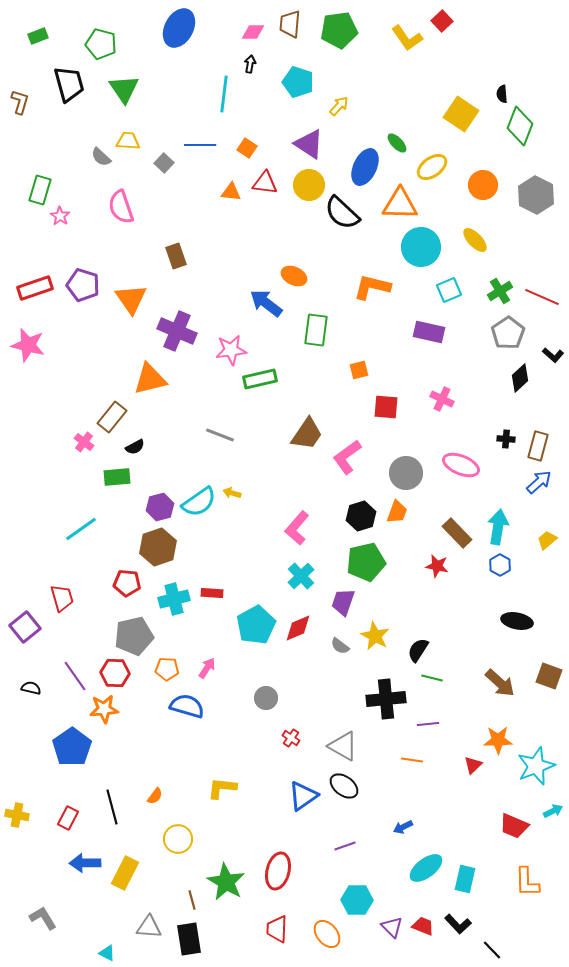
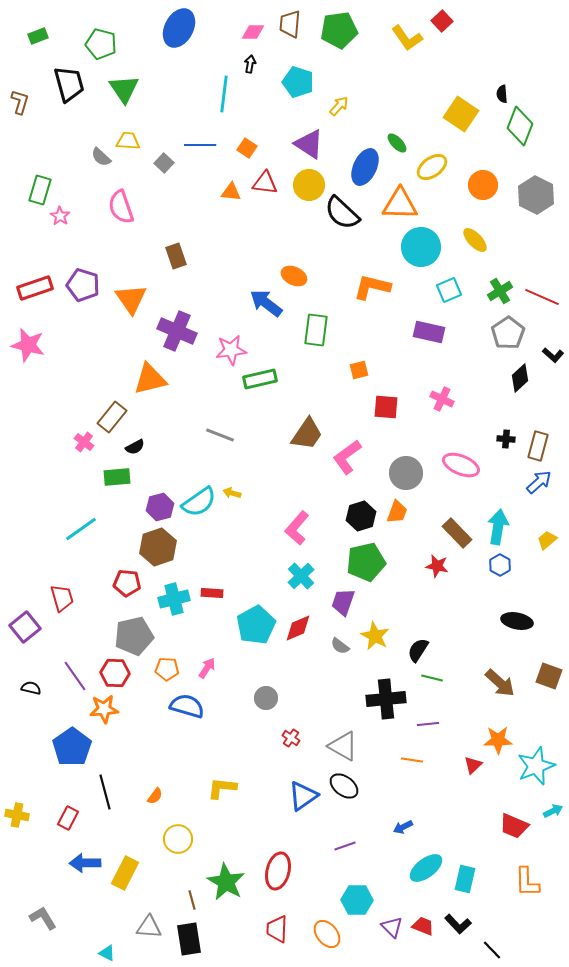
black line at (112, 807): moved 7 px left, 15 px up
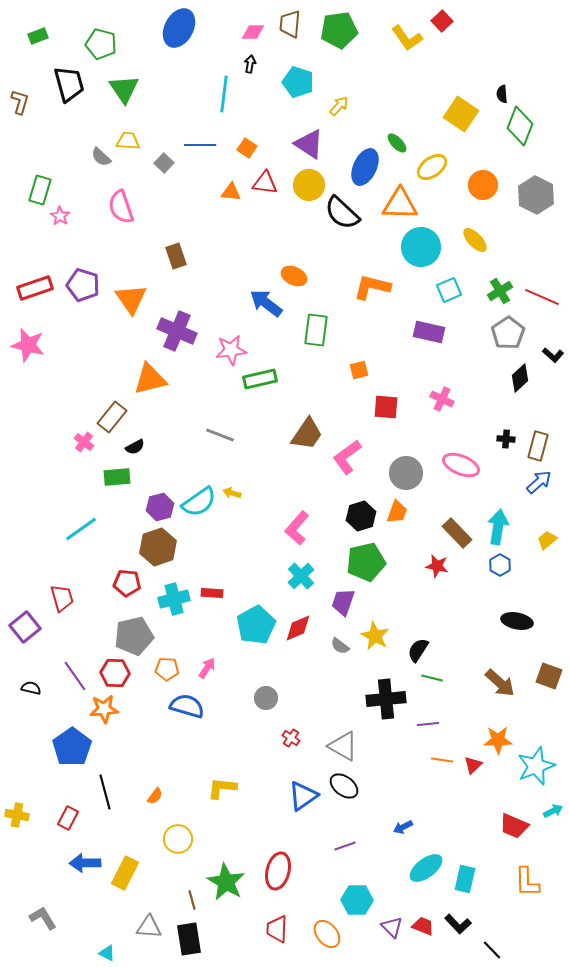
orange line at (412, 760): moved 30 px right
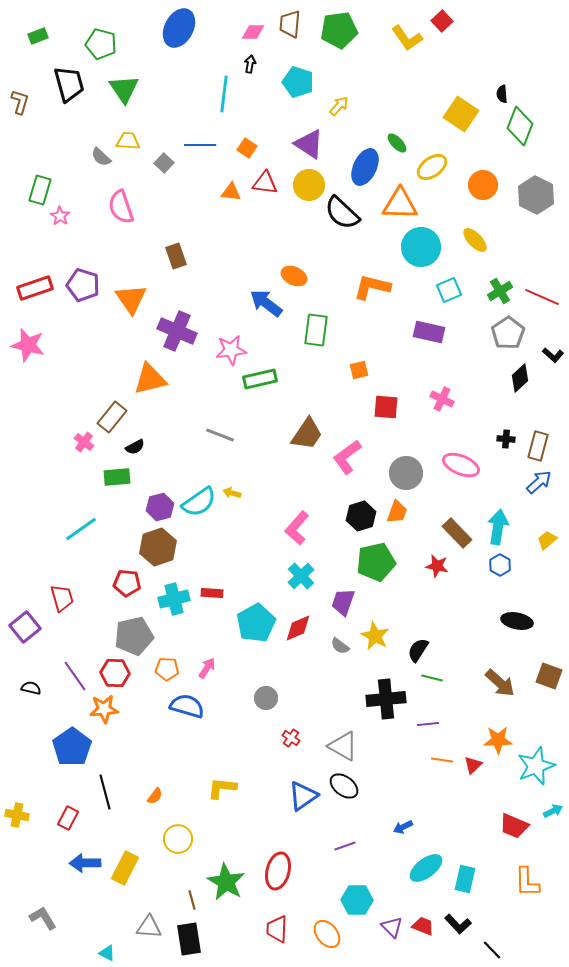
green pentagon at (366, 562): moved 10 px right
cyan pentagon at (256, 625): moved 2 px up
yellow rectangle at (125, 873): moved 5 px up
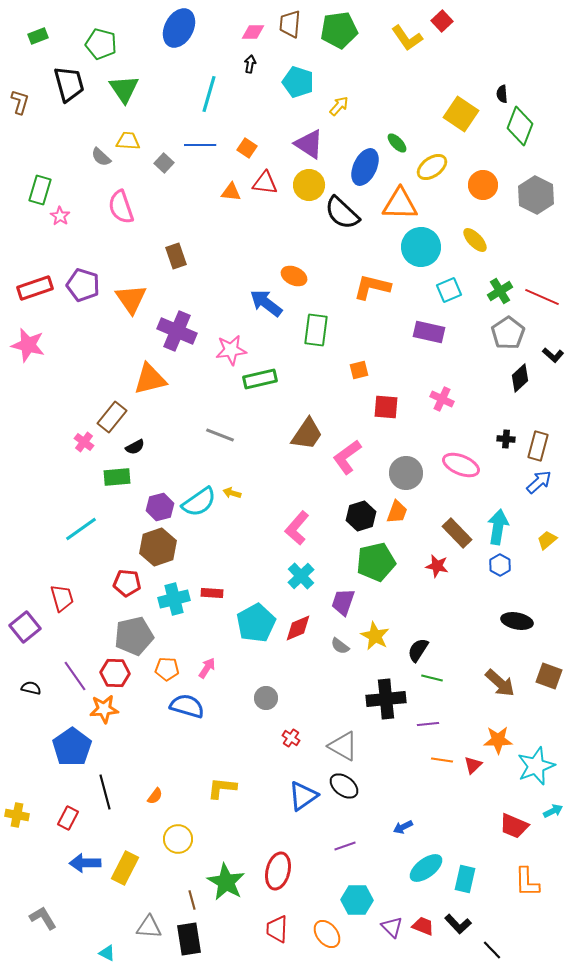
cyan line at (224, 94): moved 15 px left; rotated 9 degrees clockwise
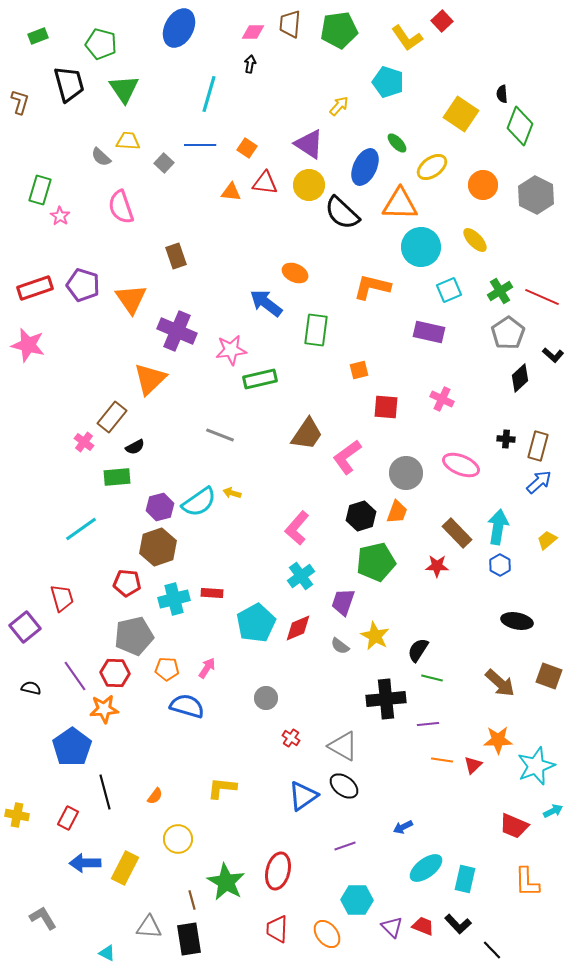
cyan pentagon at (298, 82): moved 90 px right
orange ellipse at (294, 276): moved 1 px right, 3 px up
orange triangle at (150, 379): rotated 30 degrees counterclockwise
red star at (437, 566): rotated 10 degrees counterclockwise
cyan cross at (301, 576): rotated 8 degrees clockwise
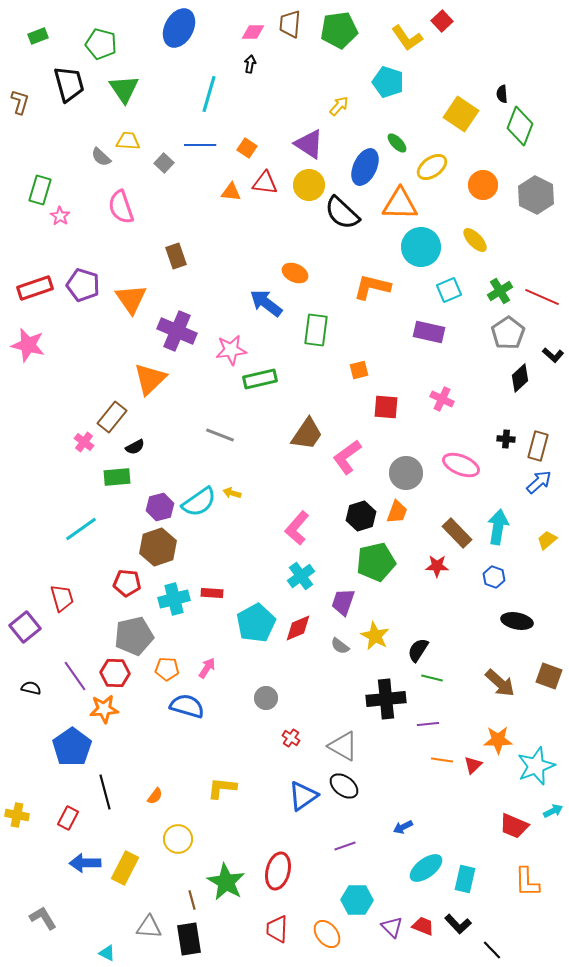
blue hexagon at (500, 565): moved 6 px left, 12 px down; rotated 10 degrees counterclockwise
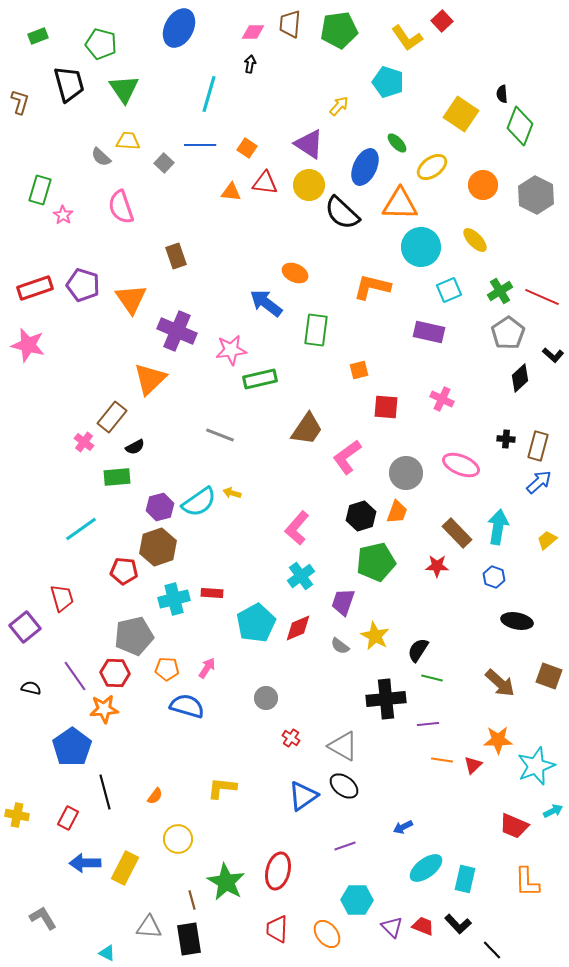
pink star at (60, 216): moved 3 px right, 1 px up
brown trapezoid at (307, 434): moved 5 px up
red pentagon at (127, 583): moved 3 px left, 12 px up
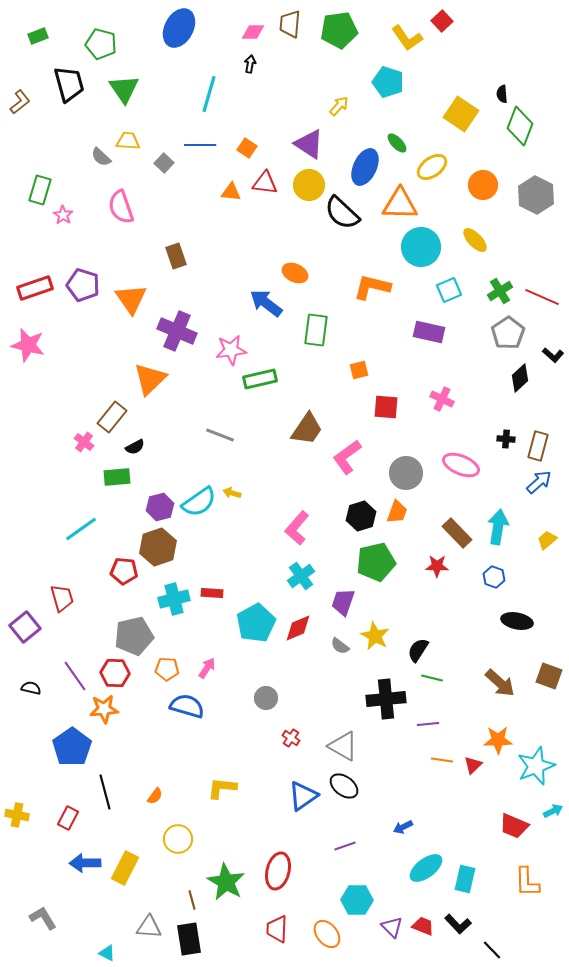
brown L-shape at (20, 102): rotated 35 degrees clockwise
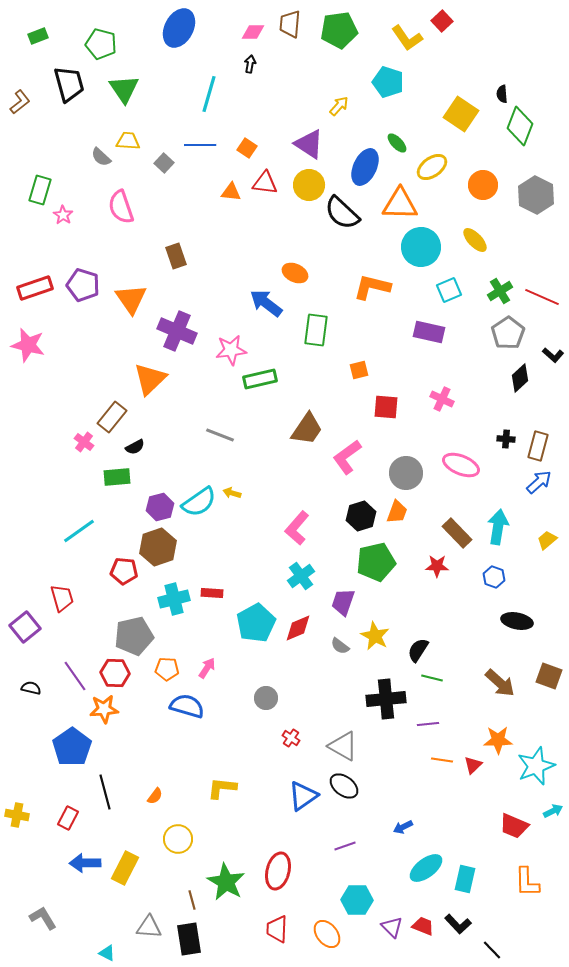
cyan line at (81, 529): moved 2 px left, 2 px down
